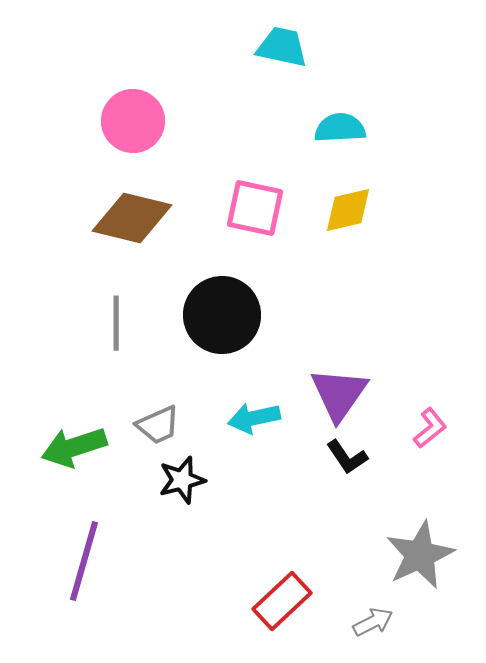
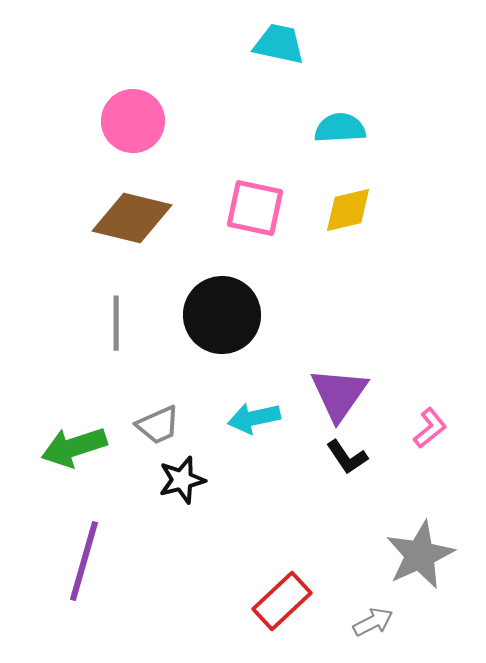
cyan trapezoid: moved 3 px left, 3 px up
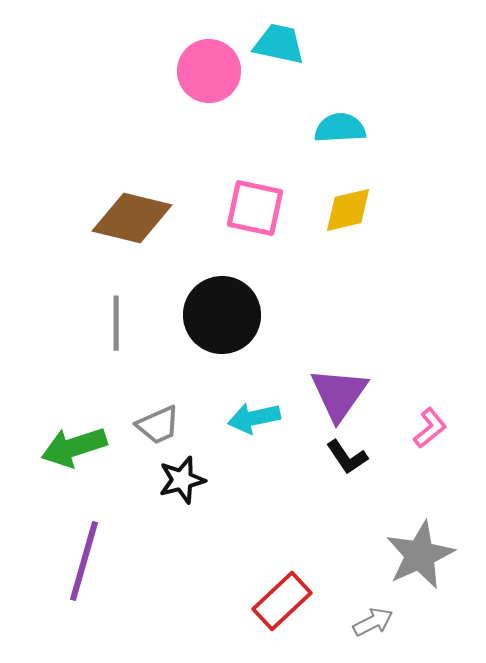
pink circle: moved 76 px right, 50 px up
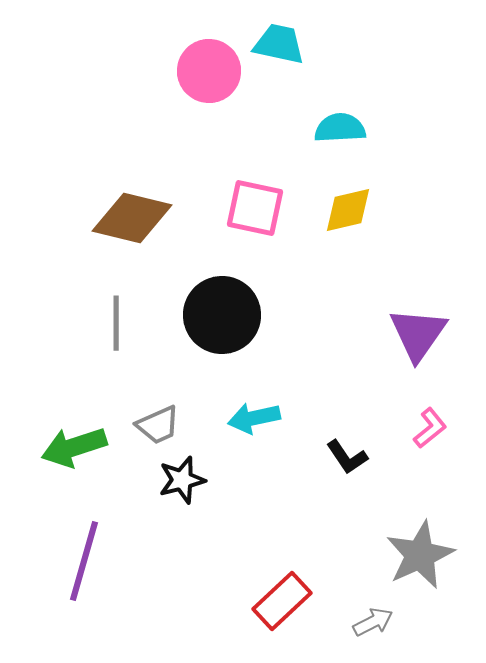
purple triangle: moved 79 px right, 60 px up
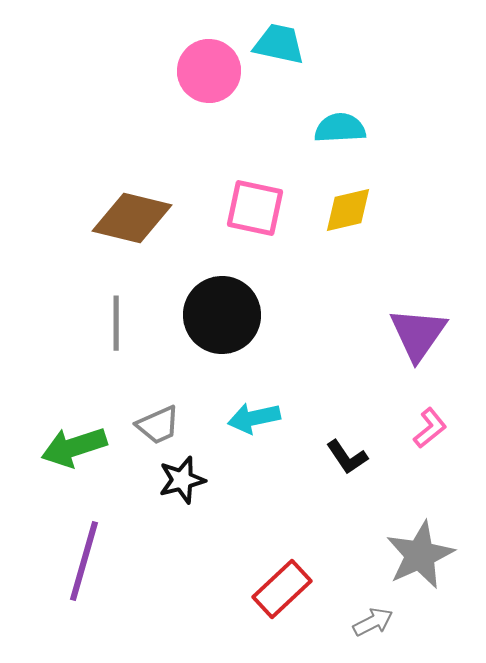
red rectangle: moved 12 px up
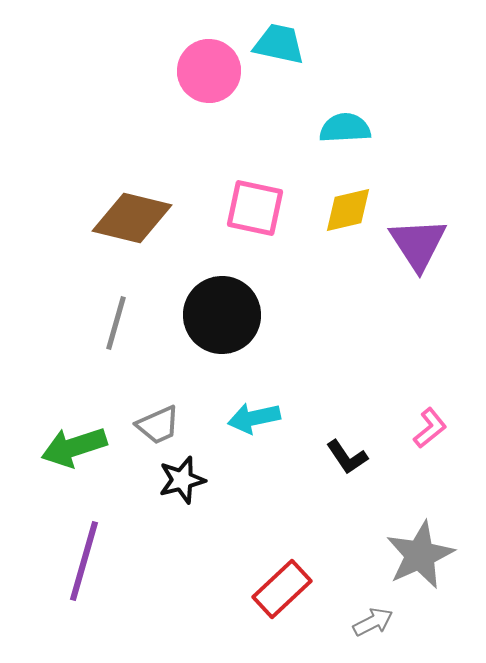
cyan semicircle: moved 5 px right
gray line: rotated 16 degrees clockwise
purple triangle: moved 90 px up; rotated 8 degrees counterclockwise
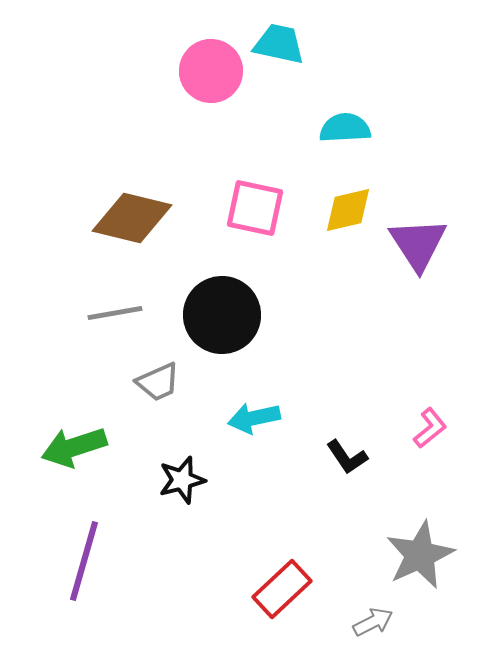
pink circle: moved 2 px right
gray line: moved 1 px left, 10 px up; rotated 64 degrees clockwise
gray trapezoid: moved 43 px up
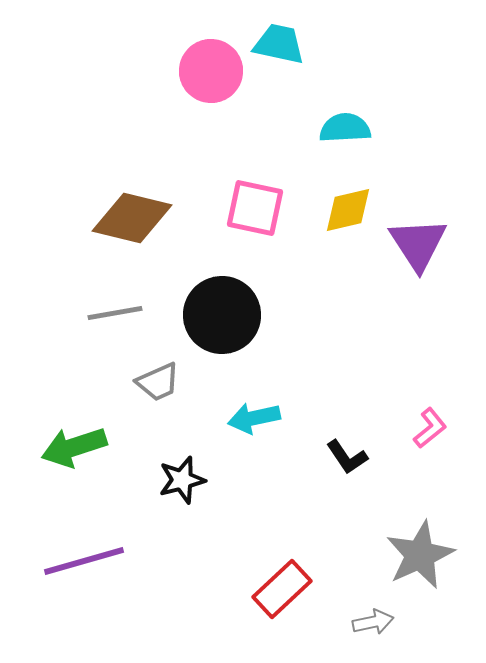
purple line: rotated 58 degrees clockwise
gray arrow: rotated 15 degrees clockwise
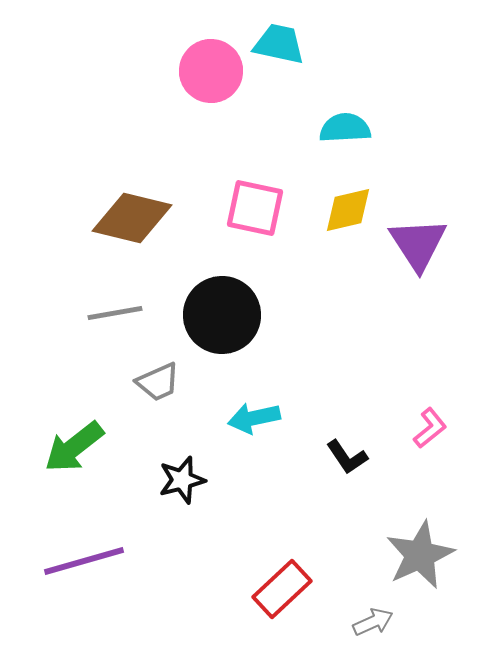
green arrow: rotated 20 degrees counterclockwise
gray arrow: rotated 12 degrees counterclockwise
